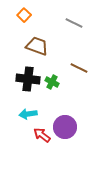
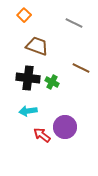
brown line: moved 2 px right
black cross: moved 1 px up
cyan arrow: moved 3 px up
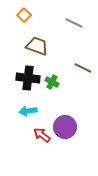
brown line: moved 2 px right
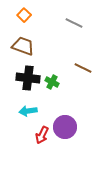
brown trapezoid: moved 14 px left
red arrow: rotated 102 degrees counterclockwise
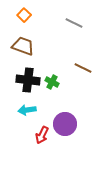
black cross: moved 2 px down
cyan arrow: moved 1 px left, 1 px up
purple circle: moved 3 px up
